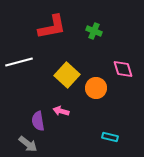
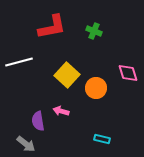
pink diamond: moved 5 px right, 4 px down
cyan rectangle: moved 8 px left, 2 px down
gray arrow: moved 2 px left
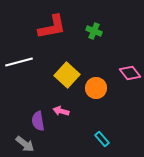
pink diamond: moved 2 px right; rotated 20 degrees counterclockwise
cyan rectangle: rotated 35 degrees clockwise
gray arrow: moved 1 px left
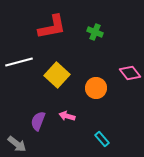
green cross: moved 1 px right, 1 px down
yellow square: moved 10 px left
pink arrow: moved 6 px right, 5 px down
purple semicircle: rotated 30 degrees clockwise
gray arrow: moved 8 px left
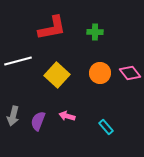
red L-shape: moved 1 px down
green cross: rotated 21 degrees counterclockwise
white line: moved 1 px left, 1 px up
orange circle: moved 4 px right, 15 px up
cyan rectangle: moved 4 px right, 12 px up
gray arrow: moved 4 px left, 28 px up; rotated 66 degrees clockwise
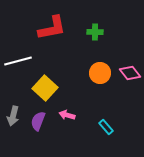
yellow square: moved 12 px left, 13 px down
pink arrow: moved 1 px up
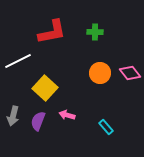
red L-shape: moved 4 px down
white line: rotated 12 degrees counterclockwise
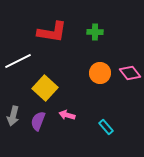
red L-shape: rotated 20 degrees clockwise
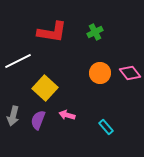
green cross: rotated 28 degrees counterclockwise
purple semicircle: moved 1 px up
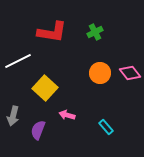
purple semicircle: moved 10 px down
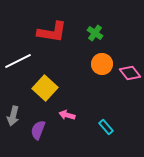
green cross: moved 1 px down; rotated 28 degrees counterclockwise
orange circle: moved 2 px right, 9 px up
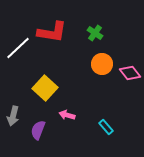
white line: moved 13 px up; rotated 16 degrees counterclockwise
